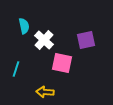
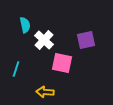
cyan semicircle: moved 1 px right, 1 px up
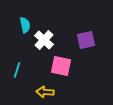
pink square: moved 1 px left, 3 px down
cyan line: moved 1 px right, 1 px down
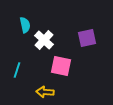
purple square: moved 1 px right, 2 px up
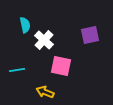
purple square: moved 3 px right, 3 px up
cyan line: rotated 63 degrees clockwise
yellow arrow: rotated 18 degrees clockwise
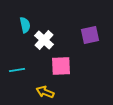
pink square: rotated 15 degrees counterclockwise
